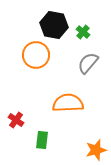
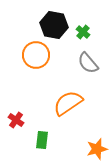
gray semicircle: rotated 80 degrees counterclockwise
orange semicircle: rotated 32 degrees counterclockwise
orange star: moved 1 px right, 1 px up
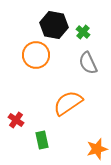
gray semicircle: rotated 15 degrees clockwise
green rectangle: rotated 18 degrees counterclockwise
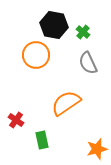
orange semicircle: moved 2 px left
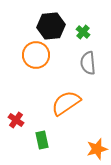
black hexagon: moved 3 px left, 1 px down; rotated 16 degrees counterclockwise
gray semicircle: rotated 20 degrees clockwise
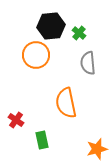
green cross: moved 4 px left, 1 px down
orange semicircle: rotated 68 degrees counterclockwise
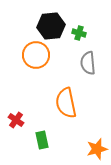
green cross: rotated 24 degrees counterclockwise
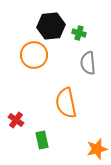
orange circle: moved 2 px left
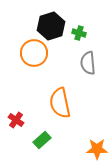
black hexagon: rotated 12 degrees counterclockwise
orange circle: moved 2 px up
orange semicircle: moved 6 px left
green rectangle: rotated 60 degrees clockwise
orange star: rotated 15 degrees clockwise
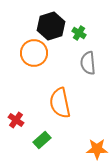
green cross: rotated 16 degrees clockwise
